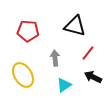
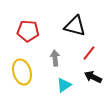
red line: moved 1 px right
yellow ellipse: moved 1 px left, 3 px up; rotated 15 degrees clockwise
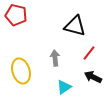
red pentagon: moved 12 px left, 16 px up; rotated 10 degrees clockwise
yellow ellipse: moved 1 px left, 1 px up
cyan triangle: moved 2 px down
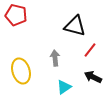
red line: moved 1 px right, 3 px up
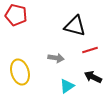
red line: rotated 35 degrees clockwise
gray arrow: moved 1 px right; rotated 105 degrees clockwise
yellow ellipse: moved 1 px left, 1 px down
cyan triangle: moved 3 px right, 1 px up
